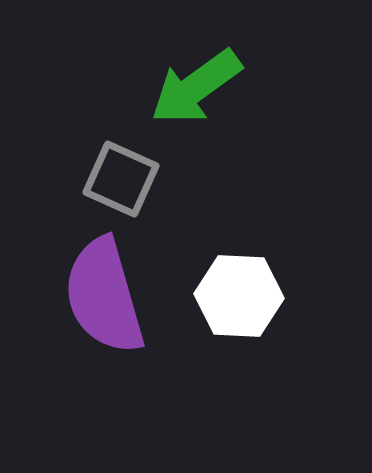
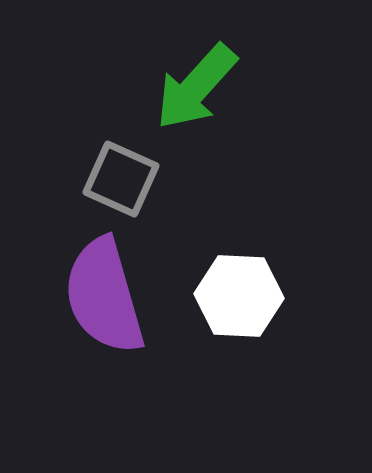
green arrow: rotated 12 degrees counterclockwise
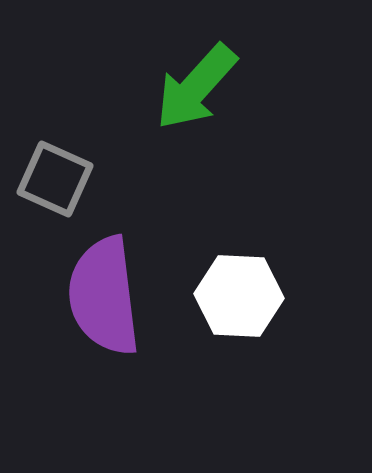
gray square: moved 66 px left
purple semicircle: rotated 9 degrees clockwise
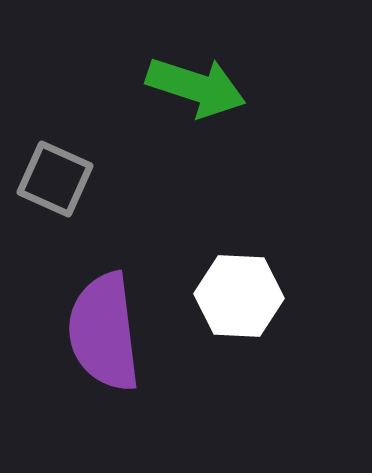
green arrow: rotated 114 degrees counterclockwise
purple semicircle: moved 36 px down
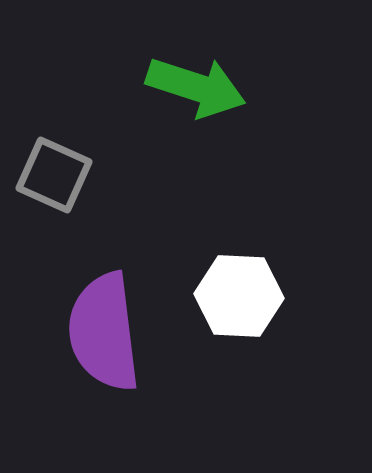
gray square: moved 1 px left, 4 px up
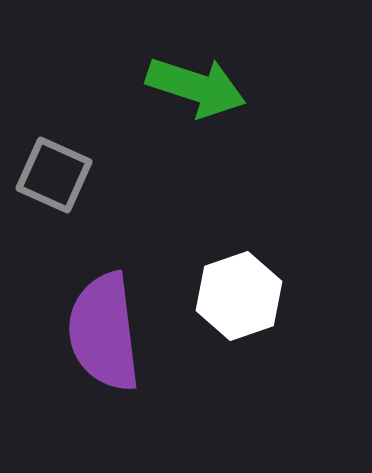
white hexagon: rotated 22 degrees counterclockwise
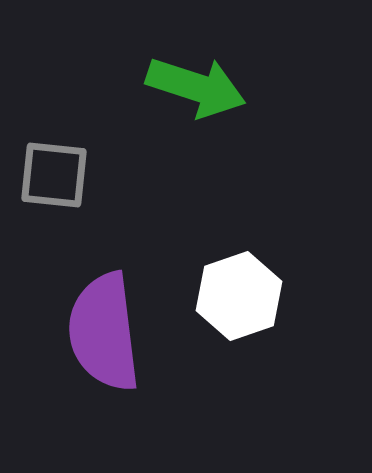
gray square: rotated 18 degrees counterclockwise
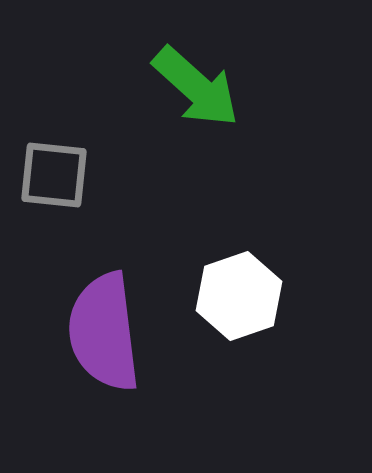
green arrow: rotated 24 degrees clockwise
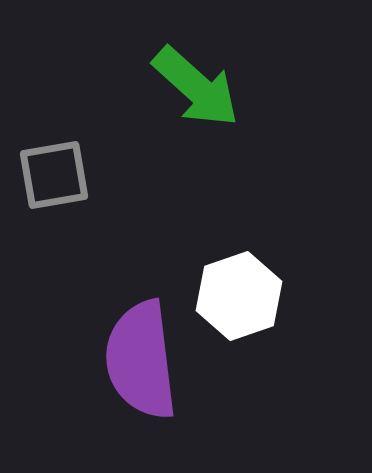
gray square: rotated 16 degrees counterclockwise
purple semicircle: moved 37 px right, 28 px down
